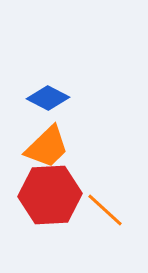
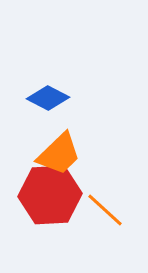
orange trapezoid: moved 12 px right, 7 px down
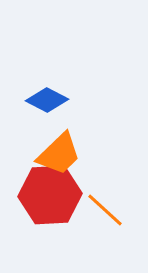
blue diamond: moved 1 px left, 2 px down
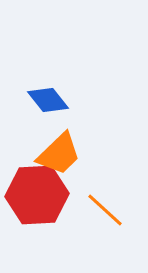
blue diamond: moved 1 px right; rotated 24 degrees clockwise
red hexagon: moved 13 px left
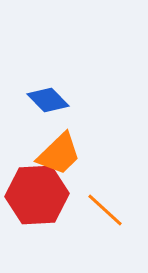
blue diamond: rotated 6 degrees counterclockwise
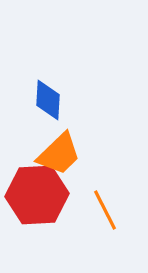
blue diamond: rotated 48 degrees clockwise
orange line: rotated 21 degrees clockwise
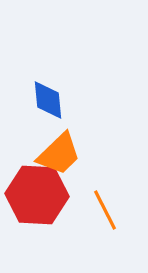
blue diamond: rotated 9 degrees counterclockwise
red hexagon: rotated 6 degrees clockwise
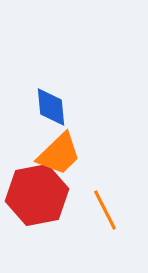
blue diamond: moved 3 px right, 7 px down
red hexagon: rotated 14 degrees counterclockwise
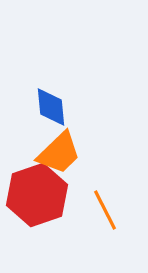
orange trapezoid: moved 1 px up
red hexagon: rotated 8 degrees counterclockwise
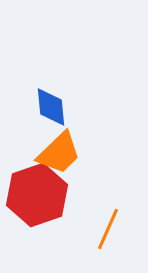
orange line: moved 3 px right, 19 px down; rotated 51 degrees clockwise
